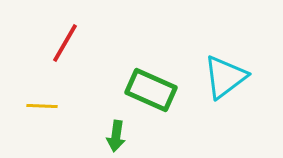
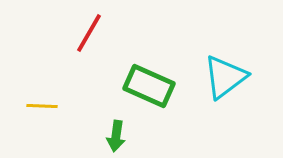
red line: moved 24 px right, 10 px up
green rectangle: moved 2 px left, 4 px up
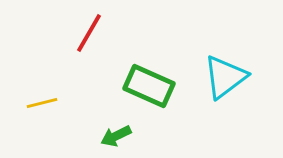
yellow line: moved 3 px up; rotated 16 degrees counterclockwise
green arrow: rotated 56 degrees clockwise
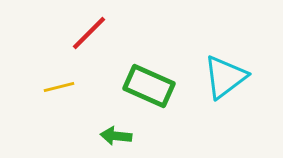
red line: rotated 15 degrees clockwise
yellow line: moved 17 px right, 16 px up
green arrow: rotated 32 degrees clockwise
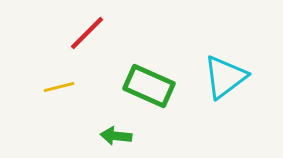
red line: moved 2 px left
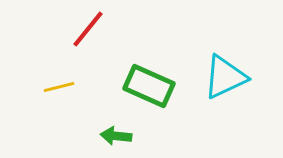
red line: moved 1 px right, 4 px up; rotated 6 degrees counterclockwise
cyan triangle: rotated 12 degrees clockwise
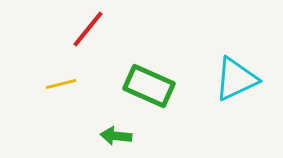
cyan triangle: moved 11 px right, 2 px down
yellow line: moved 2 px right, 3 px up
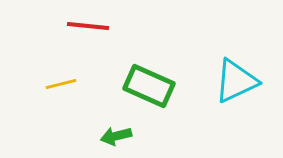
red line: moved 3 px up; rotated 57 degrees clockwise
cyan triangle: moved 2 px down
green arrow: rotated 20 degrees counterclockwise
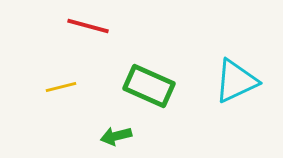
red line: rotated 9 degrees clockwise
yellow line: moved 3 px down
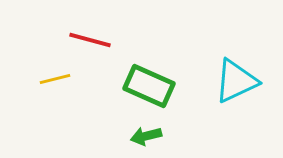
red line: moved 2 px right, 14 px down
yellow line: moved 6 px left, 8 px up
green arrow: moved 30 px right
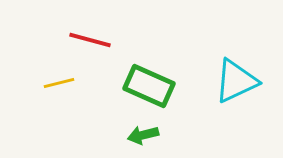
yellow line: moved 4 px right, 4 px down
green arrow: moved 3 px left, 1 px up
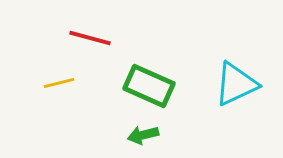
red line: moved 2 px up
cyan triangle: moved 3 px down
